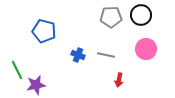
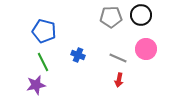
gray line: moved 12 px right, 3 px down; rotated 12 degrees clockwise
green line: moved 26 px right, 8 px up
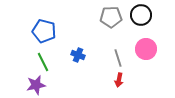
gray line: rotated 48 degrees clockwise
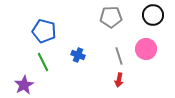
black circle: moved 12 px right
gray line: moved 1 px right, 2 px up
purple star: moved 12 px left; rotated 18 degrees counterclockwise
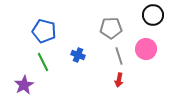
gray pentagon: moved 11 px down
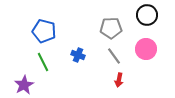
black circle: moved 6 px left
gray line: moved 5 px left; rotated 18 degrees counterclockwise
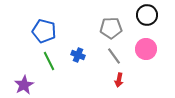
green line: moved 6 px right, 1 px up
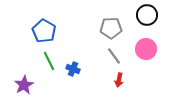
blue pentagon: rotated 15 degrees clockwise
blue cross: moved 5 px left, 14 px down
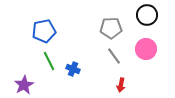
blue pentagon: rotated 30 degrees clockwise
red arrow: moved 2 px right, 5 px down
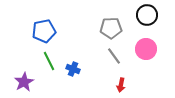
purple star: moved 3 px up
